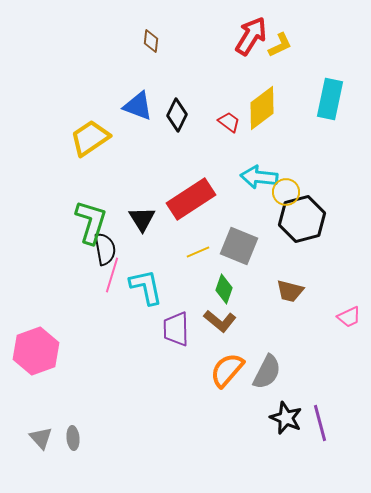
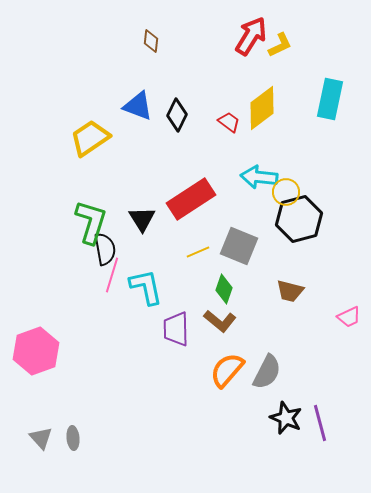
black hexagon: moved 3 px left
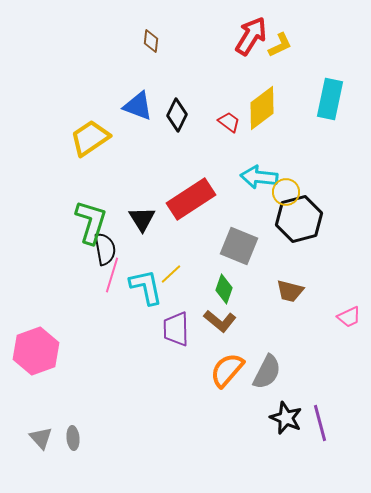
yellow line: moved 27 px left, 22 px down; rotated 20 degrees counterclockwise
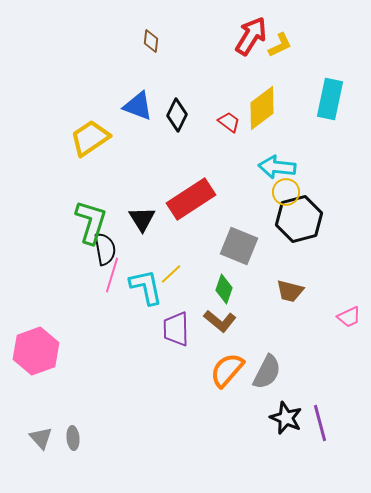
cyan arrow: moved 18 px right, 10 px up
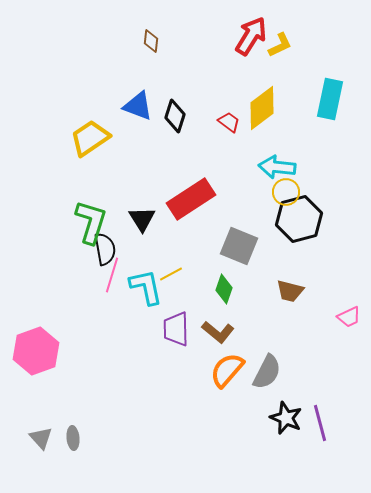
black diamond: moved 2 px left, 1 px down; rotated 8 degrees counterclockwise
yellow line: rotated 15 degrees clockwise
brown L-shape: moved 2 px left, 11 px down
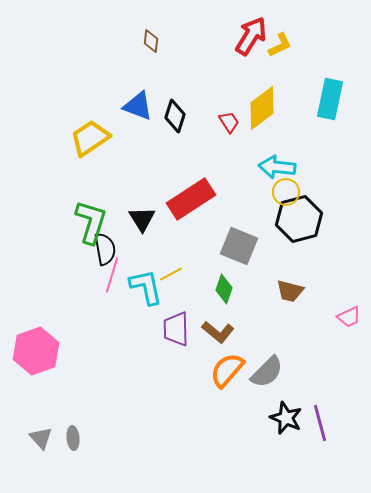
red trapezoid: rotated 20 degrees clockwise
gray semicircle: rotated 18 degrees clockwise
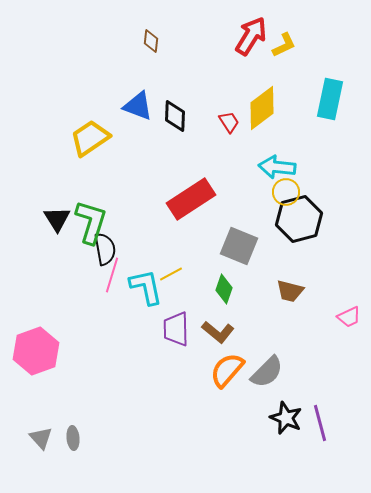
yellow L-shape: moved 4 px right
black diamond: rotated 16 degrees counterclockwise
black triangle: moved 85 px left
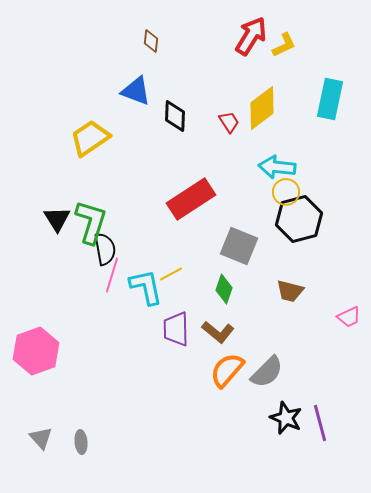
blue triangle: moved 2 px left, 15 px up
gray ellipse: moved 8 px right, 4 px down
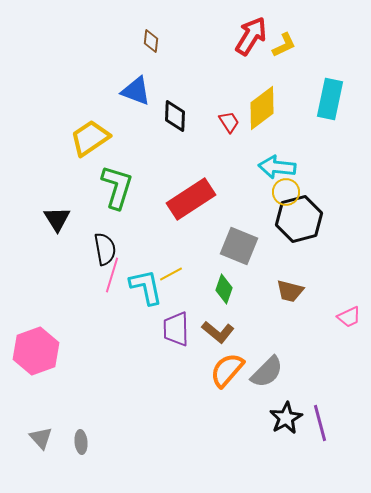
green L-shape: moved 26 px right, 35 px up
black star: rotated 20 degrees clockwise
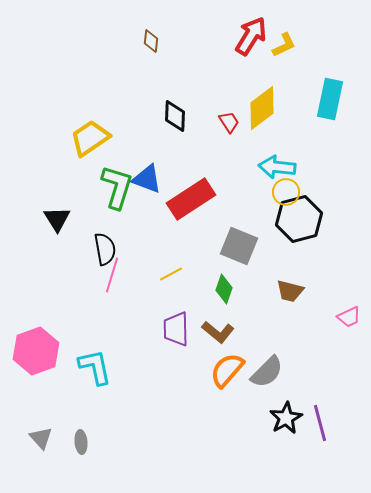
blue triangle: moved 11 px right, 88 px down
cyan L-shape: moved 51 px left, 80 px down
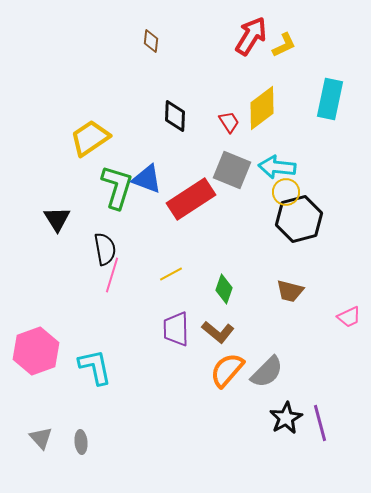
gray square: moved 7 px left, 76 px up
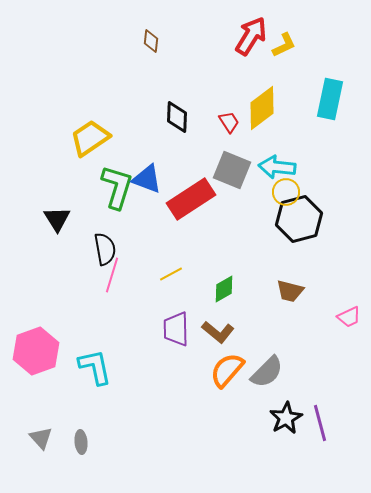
black diamond: moved 2 px right, 1 px down
green diamond: rotated 40 degrees clockwise
